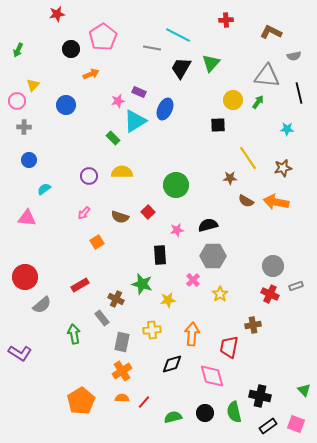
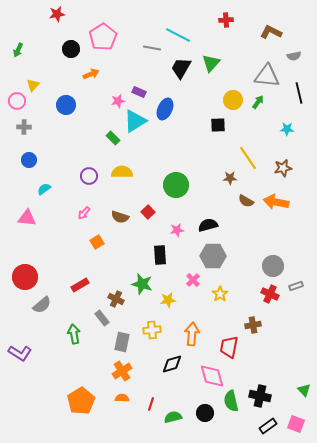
red line at (144, 402): moved 7 px right, 2 px down; rotated 24 degrees counterclockwise
green semicircle at (234, 412): moved 3 px left, 11 px up
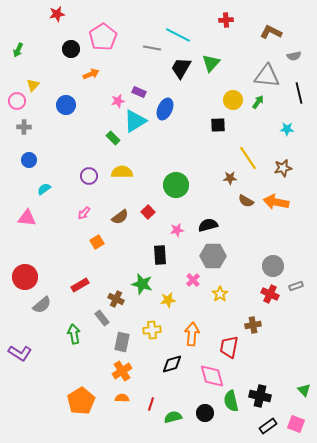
brown semicircle at (120, 217): rotated 54 degrees counterclockwise
